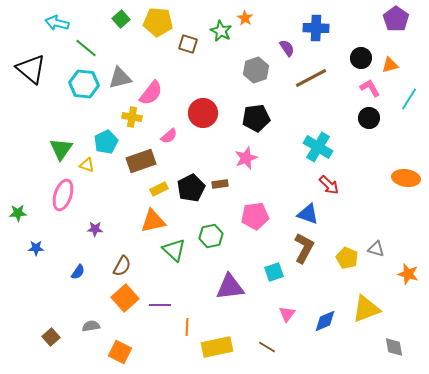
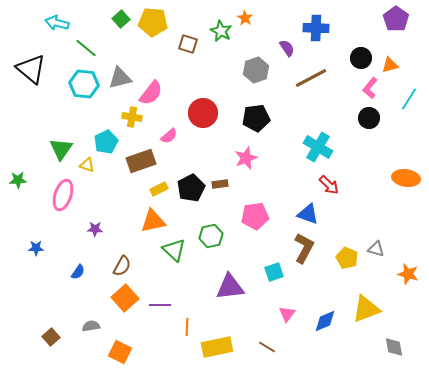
yellow pentagon at (158, 22): moved 5 px left
pink L-shape at (370, 88): rotated 110 degrees counterclockwise
green star at (18, 213): moved 33 px up
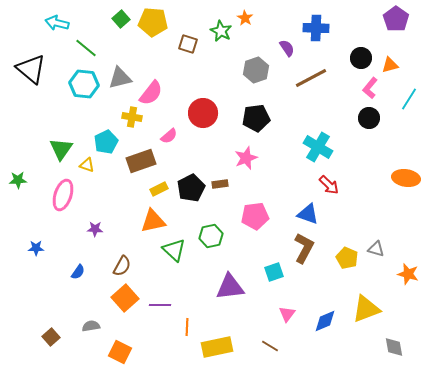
brown line at (267, 347): moved 3 px right, 1 px up
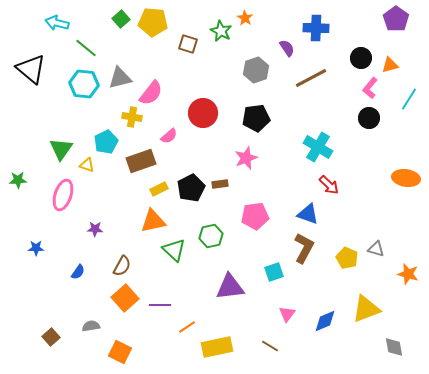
orange line at (187, 327): rotated 54 degrees clockwise
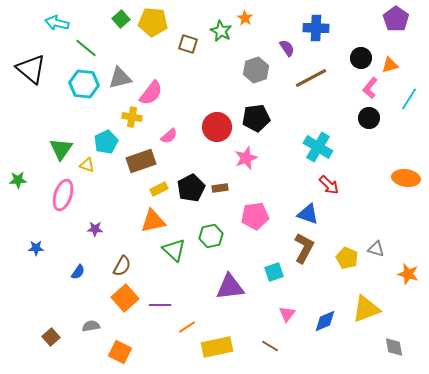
red circle at (203, 113): moved 14 px right, 14 px down
brown rectangle at (220, 184): moved 4 px down
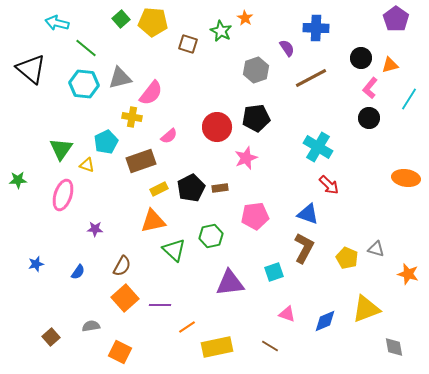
blue star at (36, 248): moved 16 px down; rotated 14 degrees counterclockwise
purple triangle at (230, 287): moved 4 px up
pink triangle at (287, 314): rotated 48 degrees counterclockwise
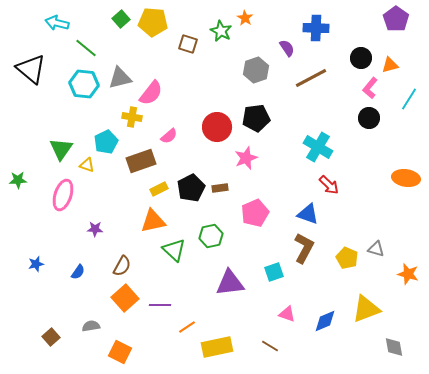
pink pentagon at (255, 216): moved 3 px up; rotated 16 degrees counterclockwise
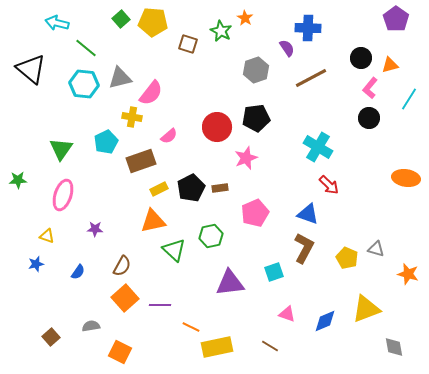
blue cross at (316, 28): moved 8 px left
yellow triangle at (87, 165): moved 40 px left, 71 px down
orange line at (187, 327): moved 4 px right; rotated 60 degrees clockwise
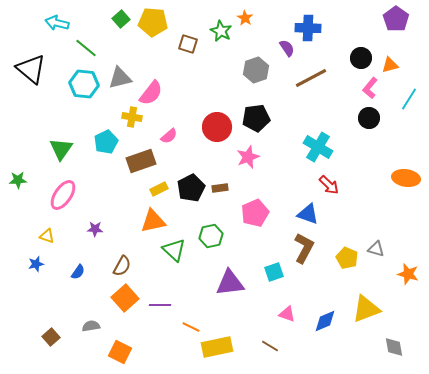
pink star at (246, 158): moved 2 px right, 1 px up
pink ellipse at (63, 195): rotated 16 degrees clockwise
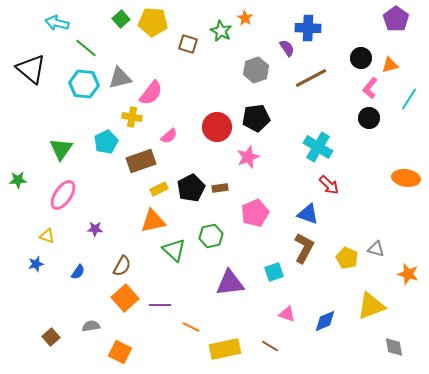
yellow triangle at (366, 309): moved 5 px right, 3 px up
yellow rectangle at (217, 347): moved 8 px right, 2 px down
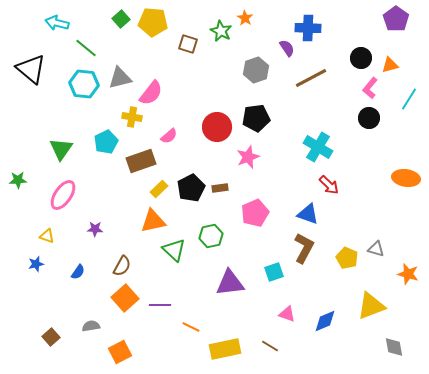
yellow rectangle at (159, 189): rotated 18 degrees counterclockwise
orange square at (120, 352): rotated 35 degrees clockwise
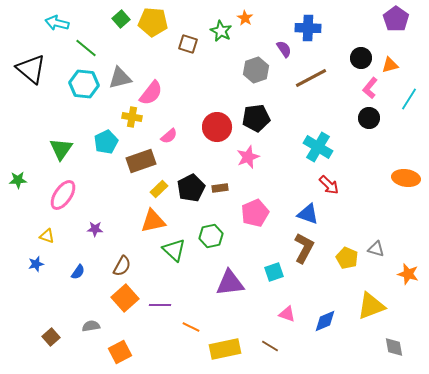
purple semicircle at (287, 48): moved 3 px left, 1 px down
